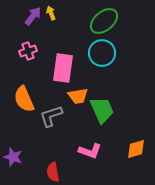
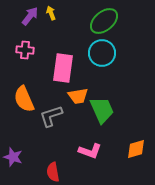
purple arrow: moved 3 px left
pink cross: moved 3 px left, 1 px up; rotated 24 degrees clockwise
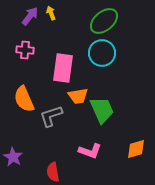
purple star: rotated 12 degrees clockwise
